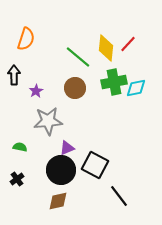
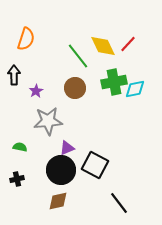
yellow diamond: moved 3 px left, 2 px up; rotated 32 degrees counterclockwise
green line: moved 1 px up; rotated 12 degrees clockwise
cyan diamond: moved 1 px left, 1 px down
black cross: rotated 24 degrees clockwise
black line: moved 7 px down
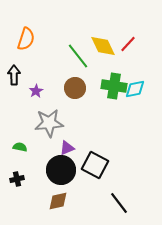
green cross: moved 4 px down; rotated 20 degrees clockwise
gray star: moved 1 px right, 2 px down
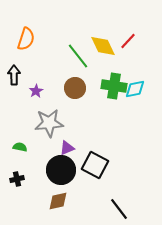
red line: moved 3 px up
black line: moved 6 px down
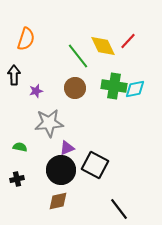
purple star: rotated 16 degrees clockwise
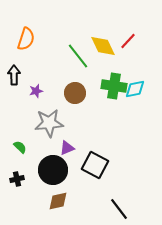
brown circle: moved 5 px down
green semicircle: rotated 32 degrees clockwise
black circle: moved 8 px left
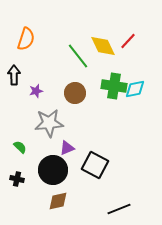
black cross: rotated 24 degrees clockwise
black line: rotated 75 degrees counterclockwise
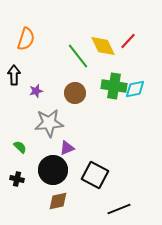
black square: moved 10 px down
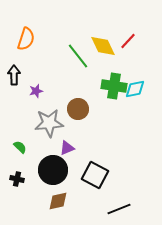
brown circle: moved 3 px right, 16 px down
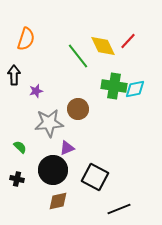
black square: moved 2 px down
